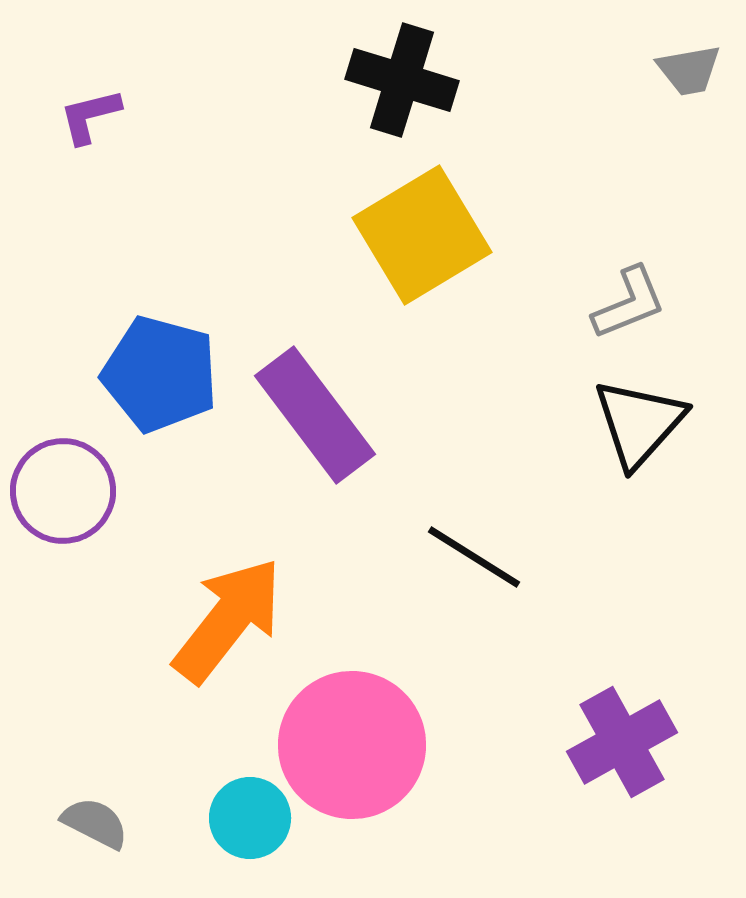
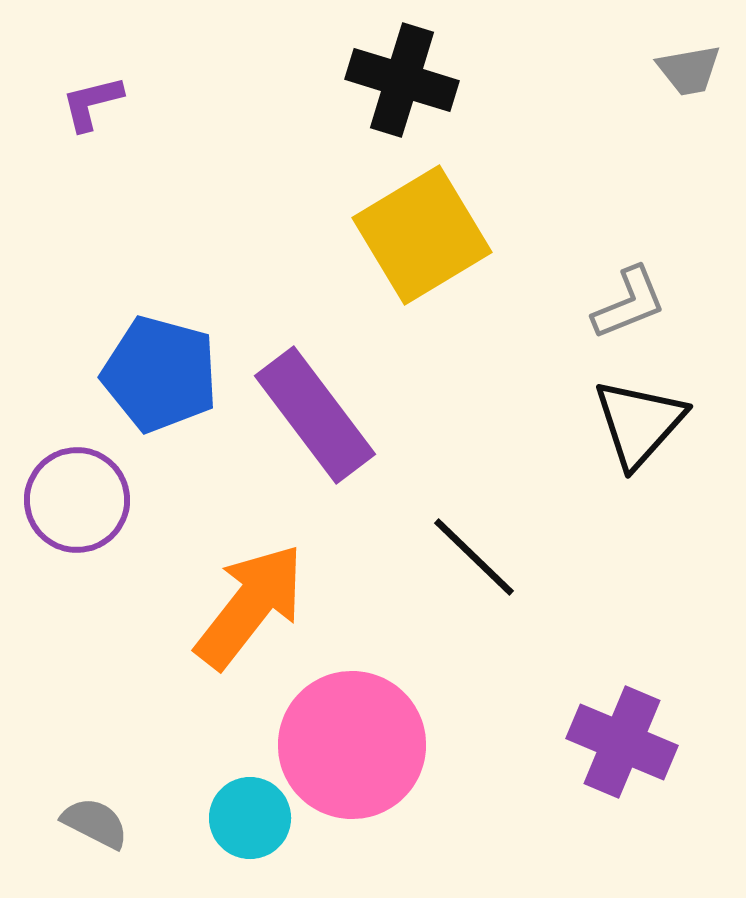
purple L-shape: moved 2 px right, 13 px up
purple circle: moved 14 px right, 9 px down
black line: rotated 12 degrees clockwise
orange arrow: moved 22 px right, 14 px up
purple cross: rotated 38 degrees counterclockwise
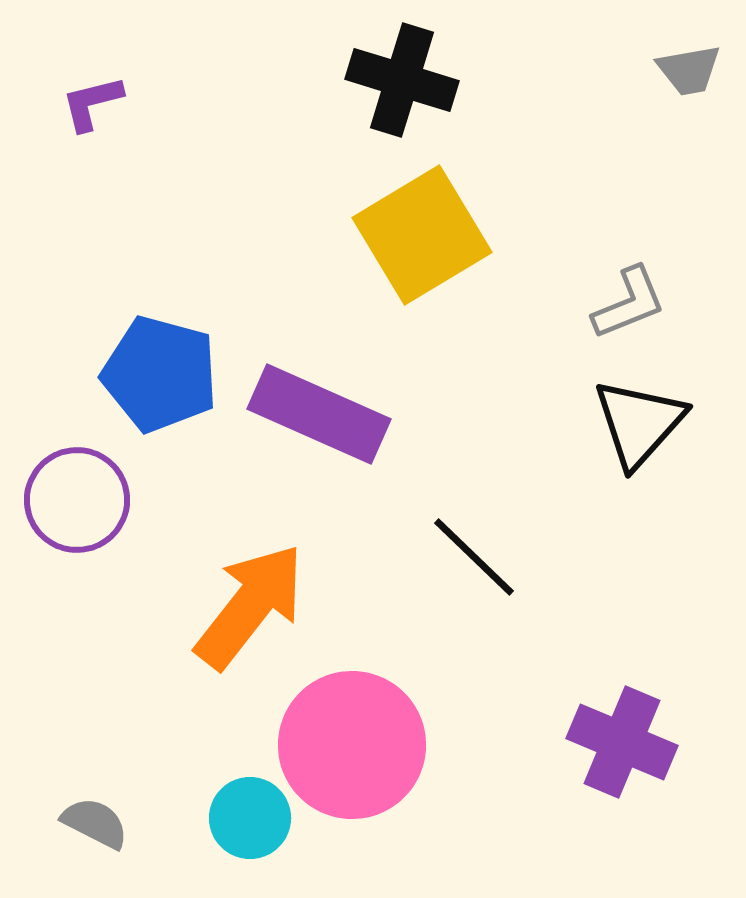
purple rectangle: moved 4 px right, 1 px up; rotated 29 degrees counterclockwise
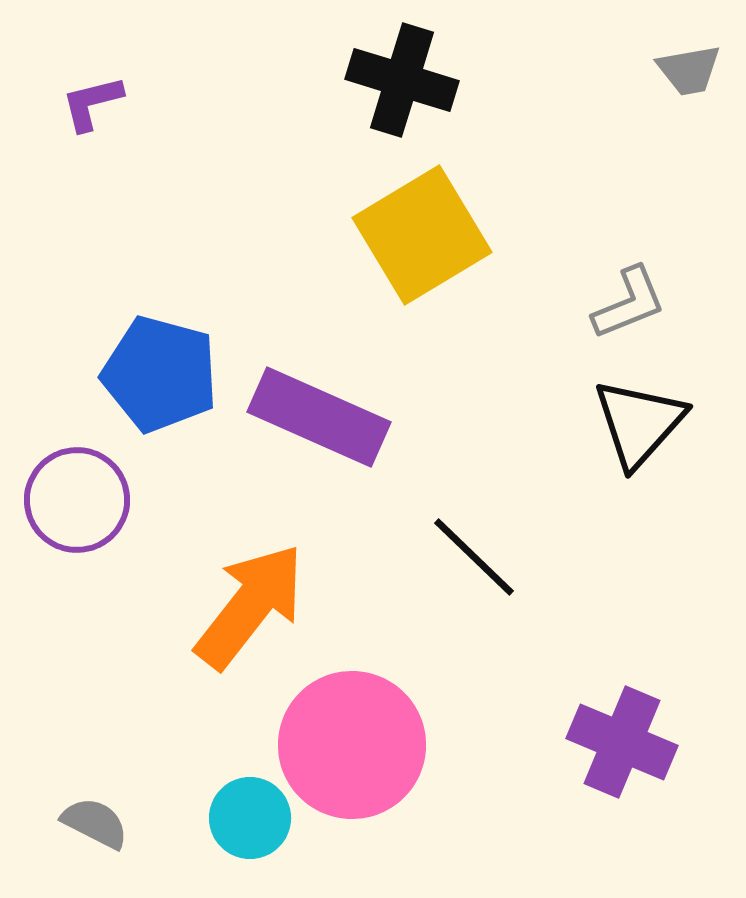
purple rectangle: moved 3 px down
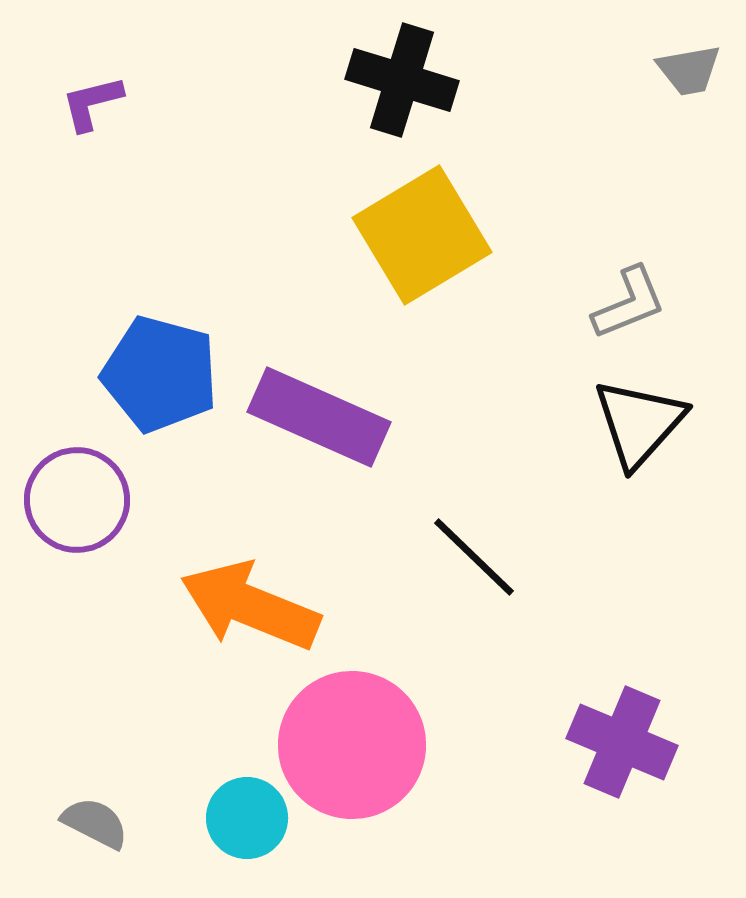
orange arrow: rotated 106 degrees counterclockwise
cyan circle: moved 3 px left
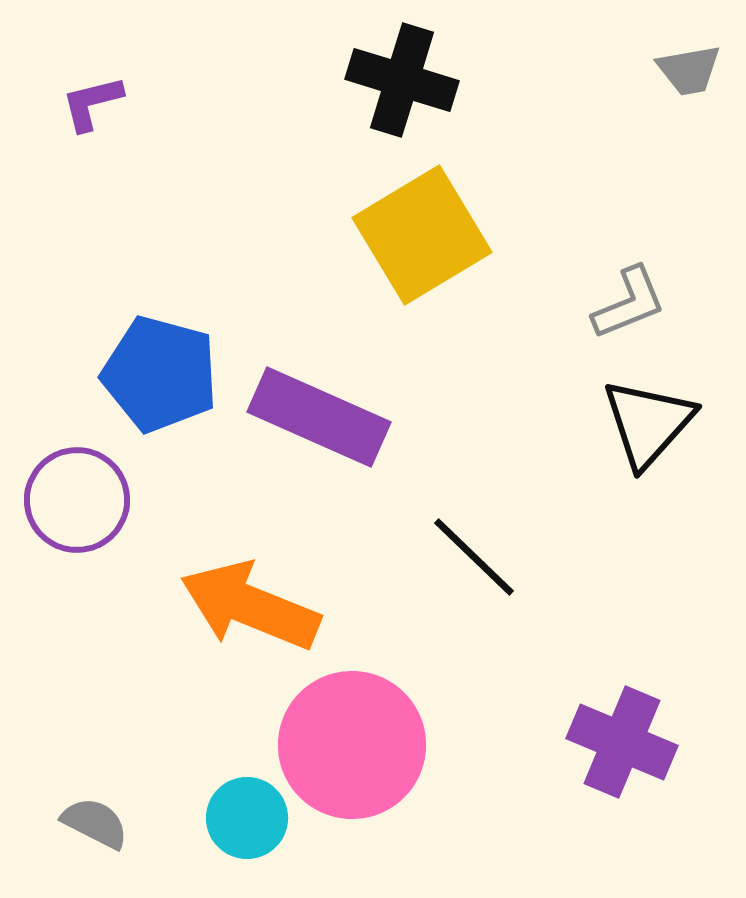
black triangle: moved 9 px right
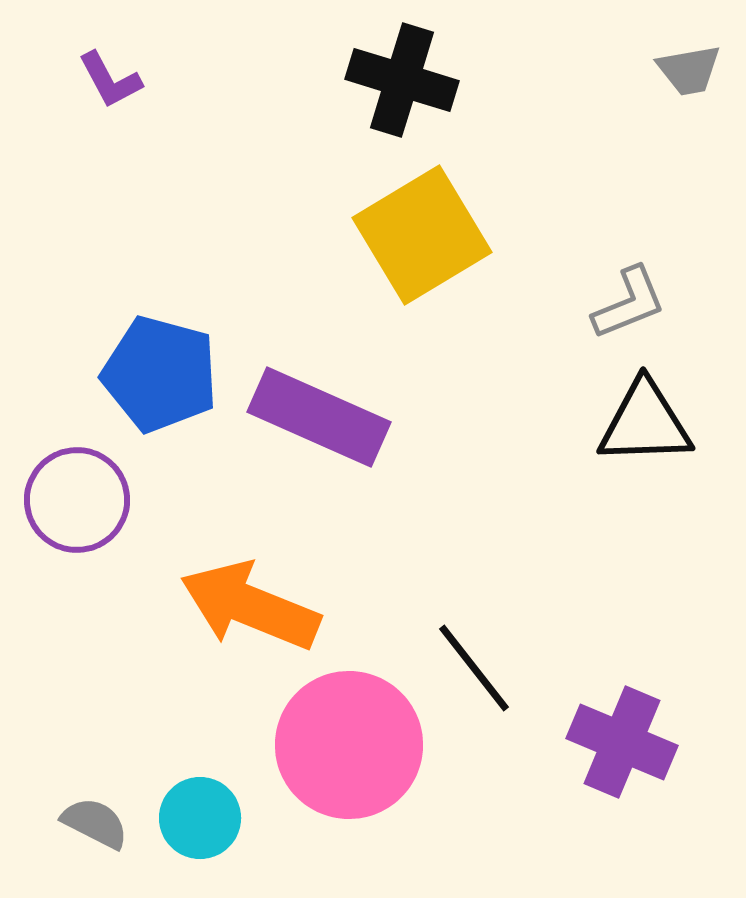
purple L-shape: moved 18 px right, 23 px up; rotated 104 degrees counterclockwise
black triangle: moved 3 px left; rotated 46 degrees clockwise
black line: moved 111 px down; rotated 8 degrees clockwise
pink circle: moved 3 px left
cyan circle: moved 47 px left
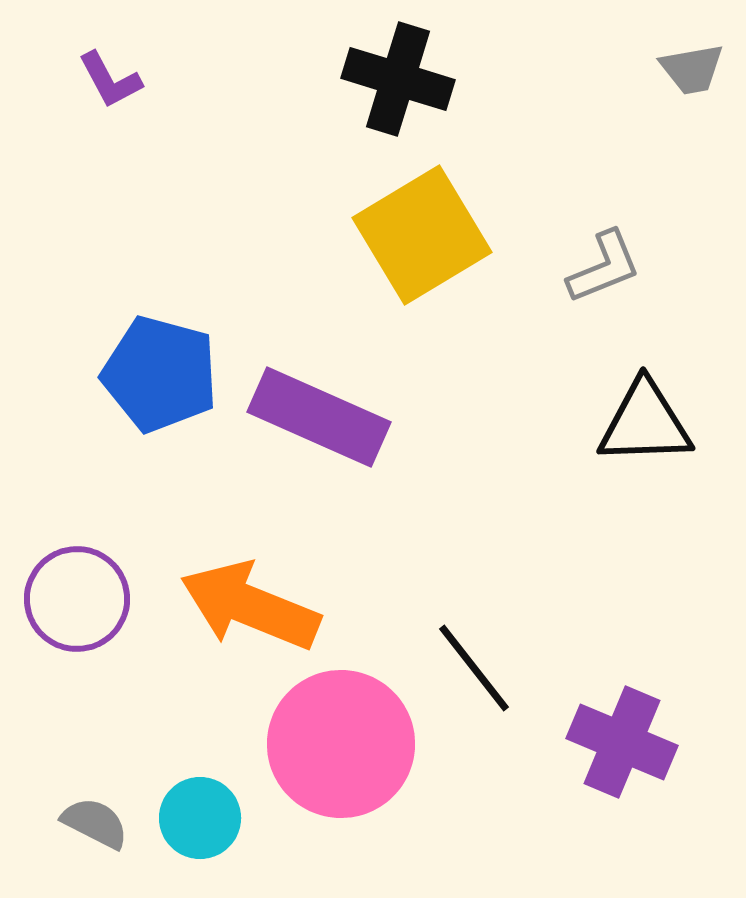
gray trapezoid: moved 3 px right, 1 px up
black cross: moved 4 px left, 1 px up
gray L-shape: moved 25 px left, 36 px up
purple circle: moved 99 px down
pink circle: moved 8 px left, 1 px up
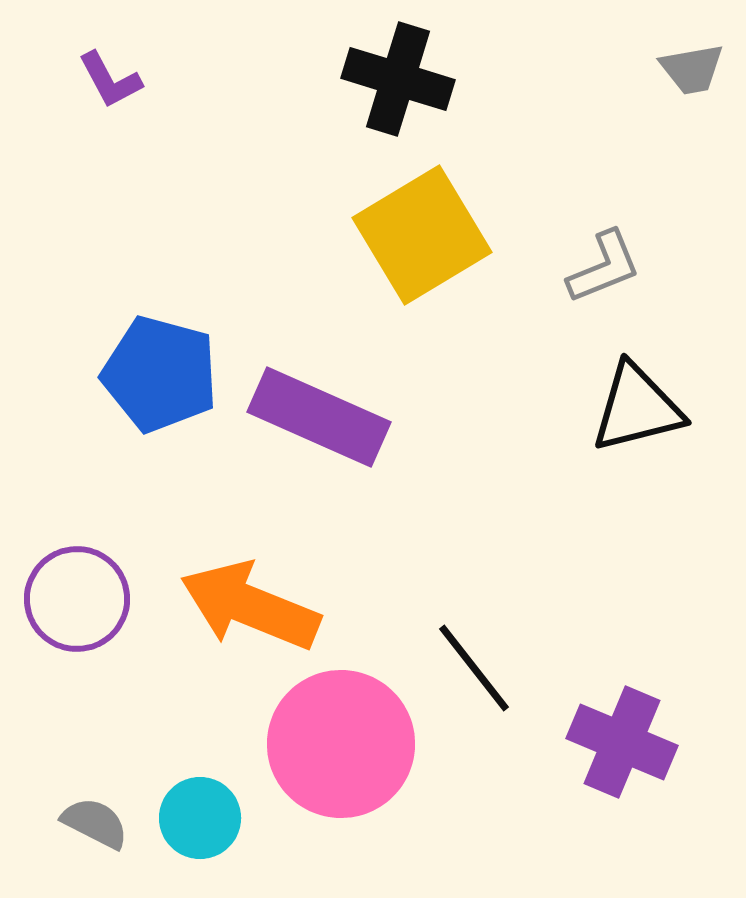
black triangle: moved 8 px left, 15 px up; rotated 12 degrees counterclockwise
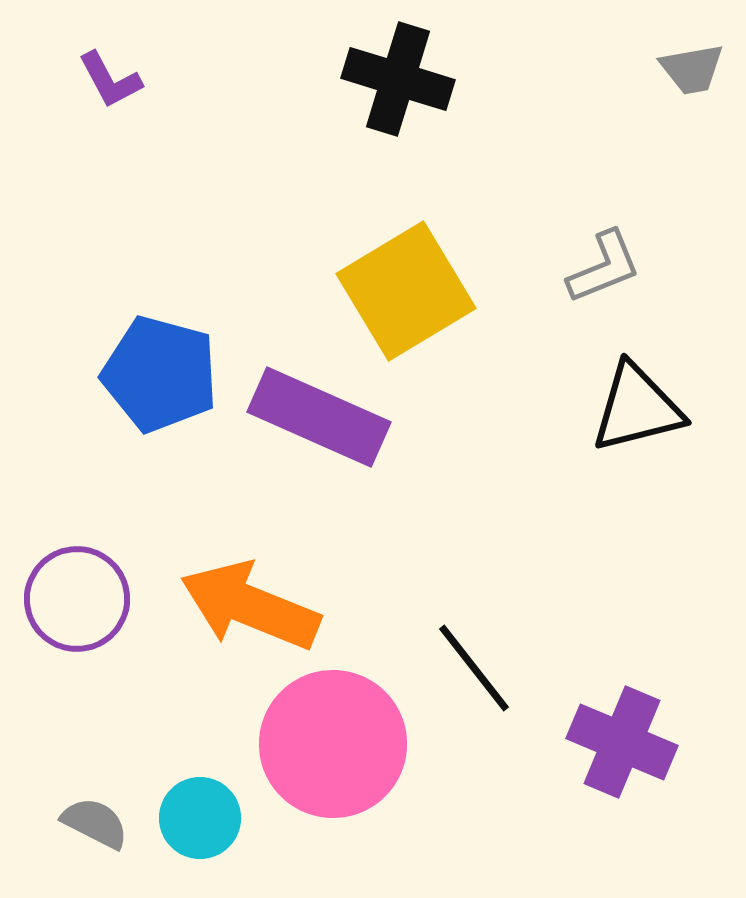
yellow square: moved 16 px left, 56 px down
pink circle: moved 8 px left
